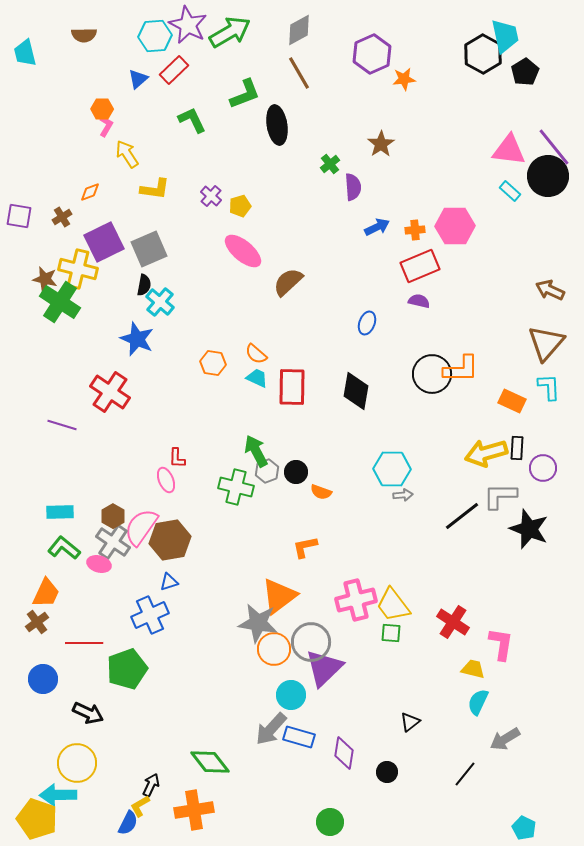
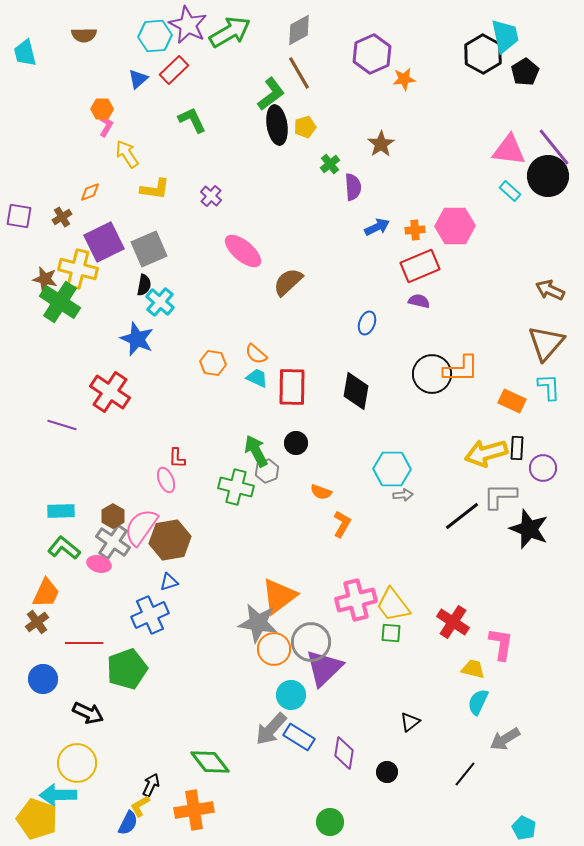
green L-shape at (245, 94): moved 26 px right; rotated 16 degrees counterclockwise
yellow pentagon at (240, 206): moved 65 px right, 79 px up
black circle at (296, 472): moved 29 px up
cyan rectangle at (60, 512): moved 1 px right, 1 px up
orange L-shape at (305, 547): moved 37 px right, 23 px up; rotated 132 degrees clockwise
blue rectangle at (299, 737): rotated 16 degrees clockwise
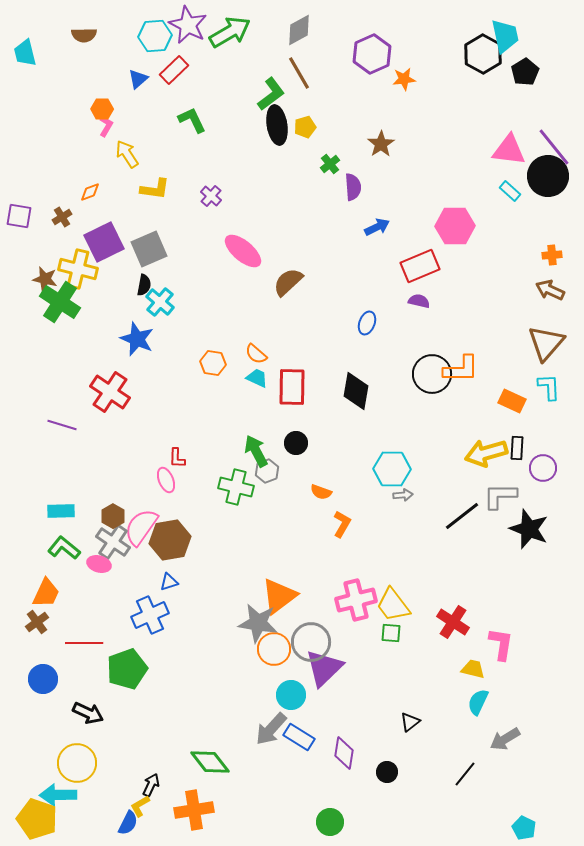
orange cross at (415, 230): moved 137 px right, 25 px down
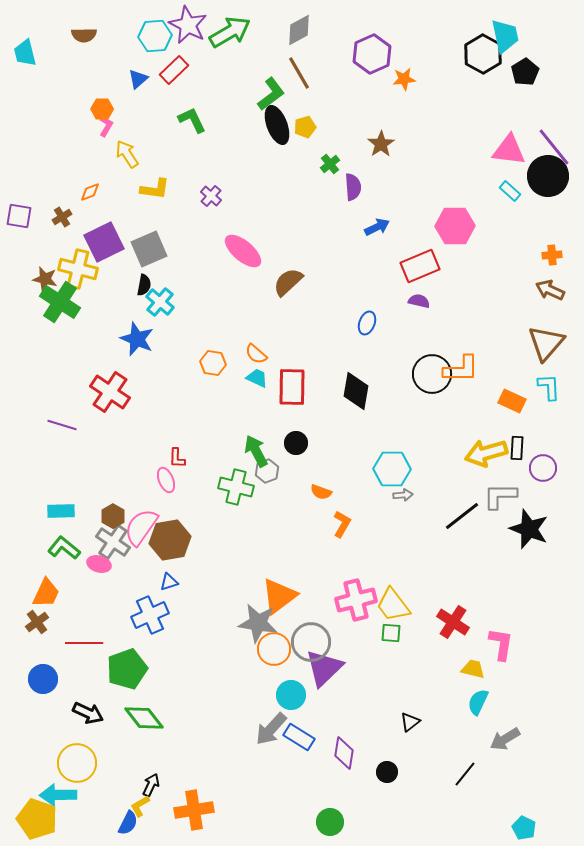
black ellipse at (277, 125): rotated 12 degrees counterclockwise
green diamond at (210, 762): moved 66 px left, 44 px up
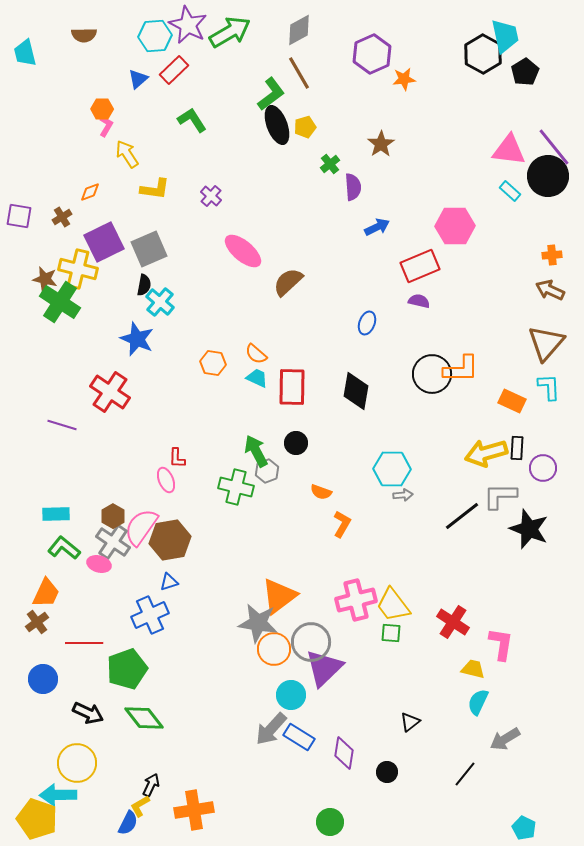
green L-shape at (192, 120): rotated 8 degrees counterclockwise
cyan rectangle at (61, 511): moved 5 px left, 3 px down
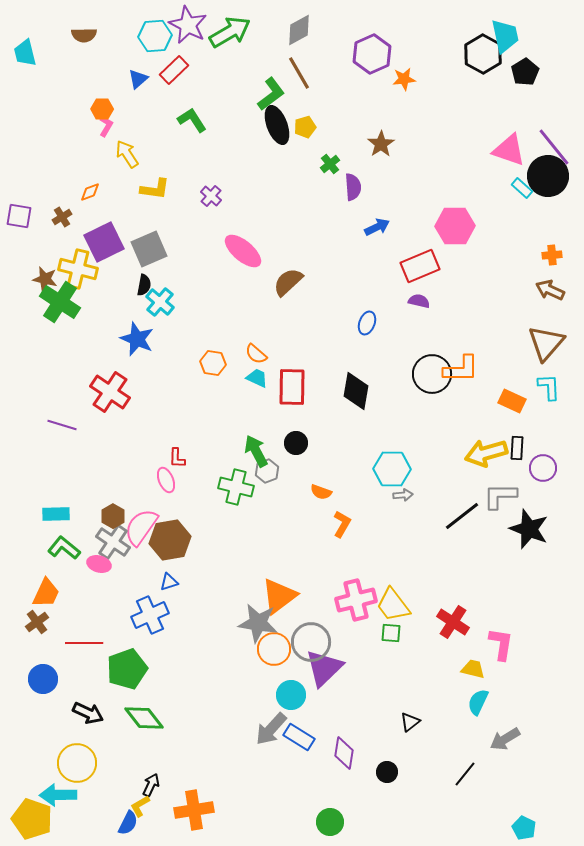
pink triangle at (509, 150): rotated 12 degrees clockwise
cyan rectangle at (510, 191): moved 12 px right, 3 px up
yellow pentagon at (37, 819): moved 5 px left
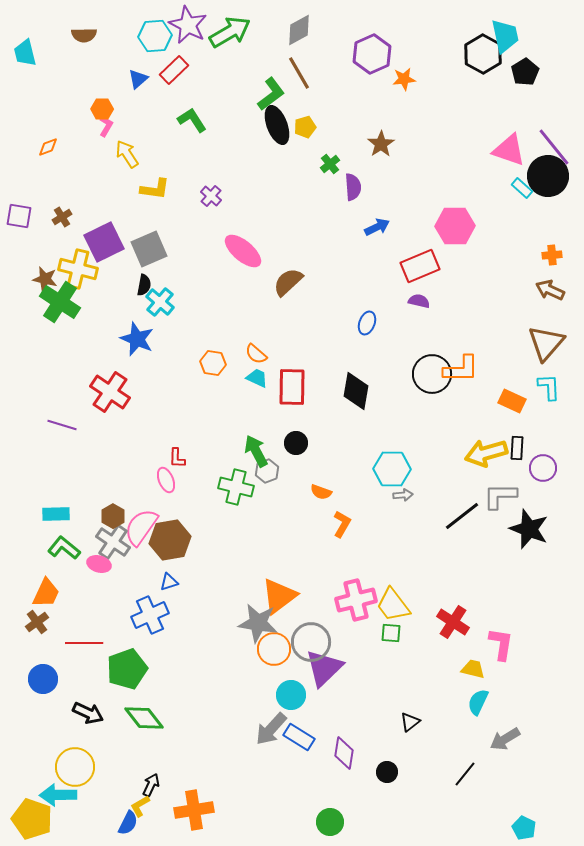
orange diamond at (90, 192): moved 42 px left, 45 px up
yellow circle at (77, 763): moved 2 px left, 4 px down
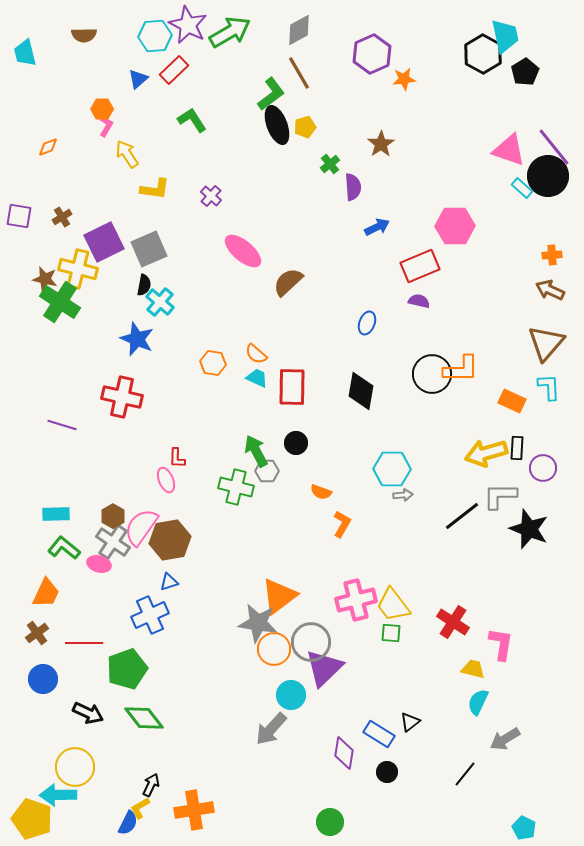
black diamond at (356, 391): moved 5 px right
red cross at (110, 392): moved 12 px right, 5 px down; rotated 21 degrees counterclockwise
gray hexagon at (267, 471): rotated 20 degrees clockwise
brown cross at (37, 622): moved 11 px down
blue rectangle at (299, 737): moved 80 px right, 3 px up
yellow L-shape at (140, 806): moved 2 px down
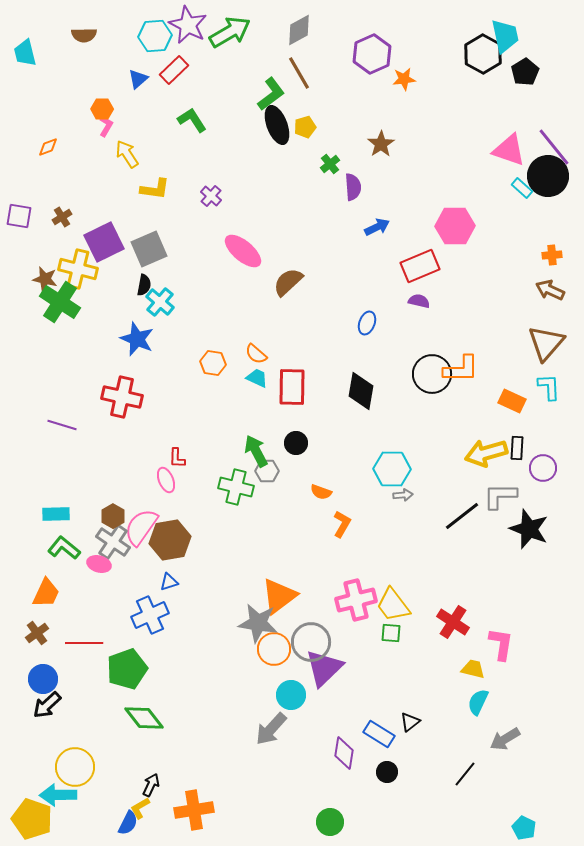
black arrow at (88, 713): moved 41 px left, 8 px up; rotated 112 degrees clockwise
